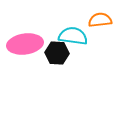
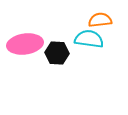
cyan semicircle: moved 16 px right, 3 px down
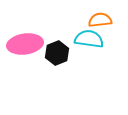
black hexagon: rotated 25 degrees counterclockwise
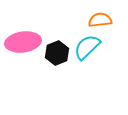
cyan semicircle: moved 2 px left, 8 px down; rotated 52 degrees counterclockwise
pink ellipse: moved 2 px left, 2 px up
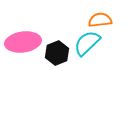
cyan semicircle: moved 4 px up
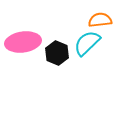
black hexagon: rotated 15 degrees counterclockwise
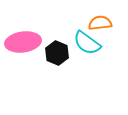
orange semicircle: moved 3 px down
cyan semicircle: rotated 100 degrees counterclockwise
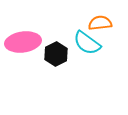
black hexagon: moved 1 px left, 1 px down; rotated 10 degrees clockwise
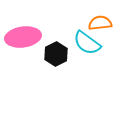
pink ellipse: moved 5 px up
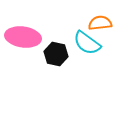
pink ellipse: rotated 16 degrees clockwise
black hexagon: rotated 20 degrees counterclockwise
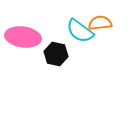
cyan semicircle: moved 7 px left, 12 px up
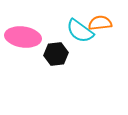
black hexagon: rotated 20 degrees counterclockwise
